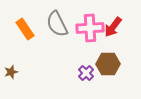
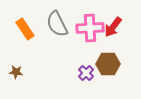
brown star: moved 5 px right; rotated 24 degrees clockwise
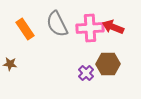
red arrow: rotated 75 degrees clockwise
brown star: moved 6 px left, 8 px up
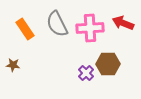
red arrow: moved 10 px right, 4 px up
brown star: moved 3 px right, 1 px down
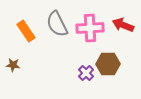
red arrow: moved 2 px down
orange rectangle: moved 1 px right, 2 px down
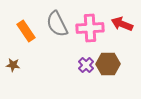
red arrow: moved 1 px left, 1 px up
purple cross: moved 8 px up
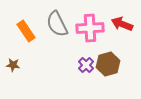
brown hexagon: rotated 15 degrees counterclockwise
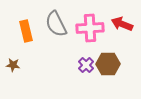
gray semicircle: moved 1 px left
orange rectangle: rotated 20 degrees clockwise
brown hexagon: rotated 15 degrees clockwise
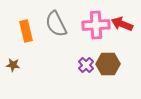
pink cross: moved 6 px right, 3 px up
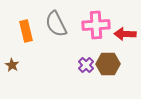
red arrow: moved 3 px right, 10 px down; rotated 20 degrees counterclockwise
brown star: moved 1 px left; rotated 24 degrees clockwise
